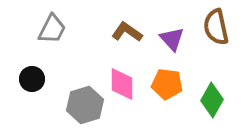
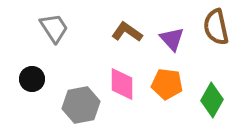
gray trapezoid: moved 2 px right, 1 px up; rotated 60 degrees counterclockwise
gray hexagon: moved 4 px left; rotated 6 degrees clockwise
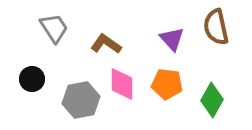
brown L-shape: moved 21 px left, 12 px down
gray hexagon: moved 5 px up
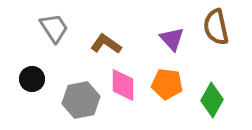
pink diamond: moved 1 px right, 1 px down
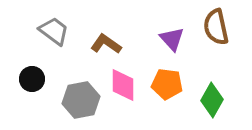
gray trapezoid: moved 3 px down; rotated 20 degrees counterclockwise
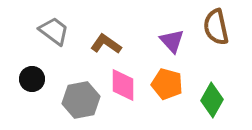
purple triangle: moved 2 px down
orange pentagon: rotated 8 degrees clockwise
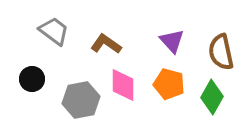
brown semicircle: moved 5 px right, 25 px down
orange pentagon: moved 2 px right
green diamond: moved 3 px up
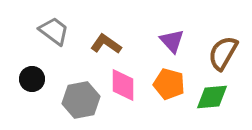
brown semicircle: moved 2 px right, 1 px down; rotated 42 degrees clockwise
green diamond: rotated 56 degrees clockwise
